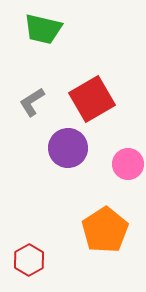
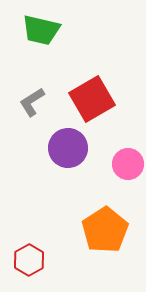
green trapezoid: moved 2 px left, 1 px down
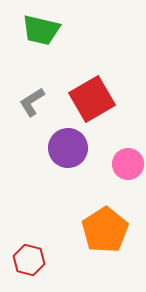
red hexagon: rotated 16 degrees counterclockwise
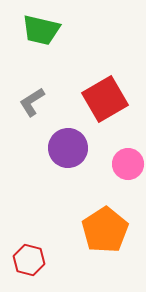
red square: moved 13 px right
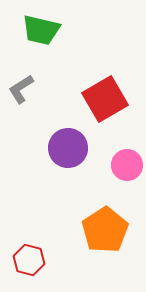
gray L-shape: moved 11 px left, 13 px up
pink circle: moved 1 px left, 1 px down
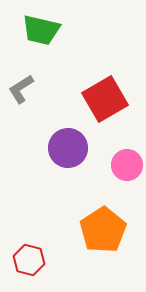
orange pentagon: moved 2 px left
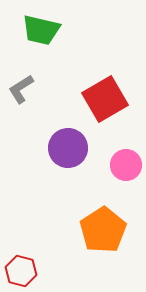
pink circle: moved 1 px left
red hexagon: moved 8 px left, 11 px down
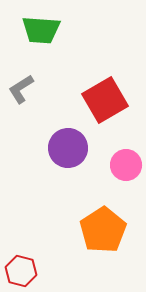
green trapezoid: rotated 9 degrees counterclockwise
red square: moved 1 px down
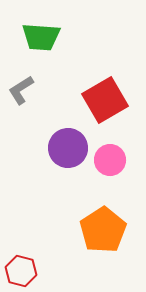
green trapezoid: moved 7 px down
gray L-shape: moved 1 px down
pink circle: moved 16 px left, 5 px up
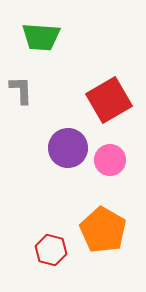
gray L-shape: rotated 120 degrees clockwise
red square: moved 4 px right
orange pentagon: rotated 9 degrees counterclockwise
red hexagon: moved 30 px right, 21 px up
